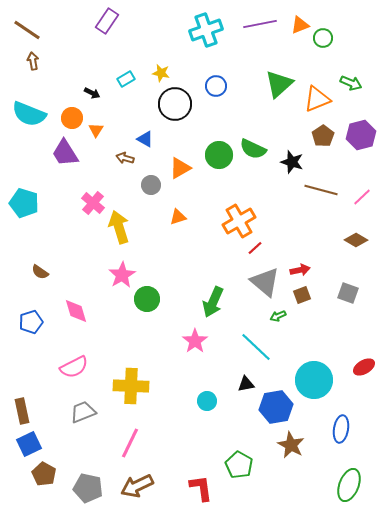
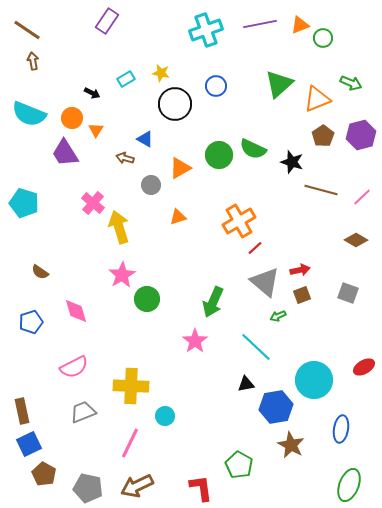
cyan circle at (207, 401): moved 42 px left, 15 px down
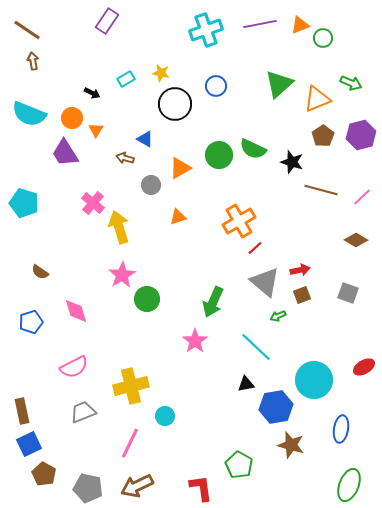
yellow cross at (131, 386): rotated 16 degrees counterclockwise
brown star at (291, 445): rotated 12 degrees counterclockwise
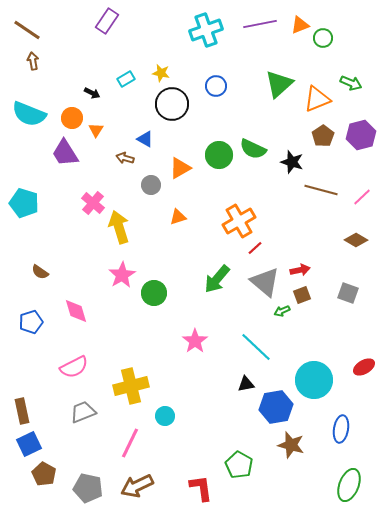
black circle at (175, 104): moved 3 px left
green circle at (147, 299): moved 7 px right, 6 px up
green arrow at (213, 302): moved 4 px right, 23 px up; rotated 16 degrees clockwise
green arrow at (278, 316): moved 4 px right, 5 px up
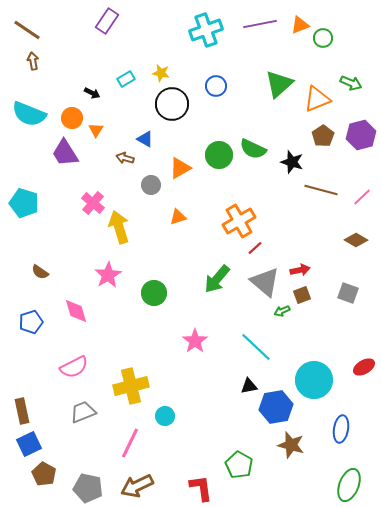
pink star at (122, 275): moved 14 px left
black triangle at (246, 384): moved 3 px right, 2 px down
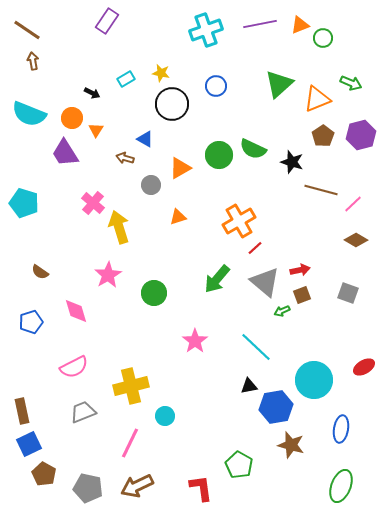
pink line at (362, 197): moved 9 px left, 7 px down
green ellipse at (349, 485): moved 8 px left, 1 px down
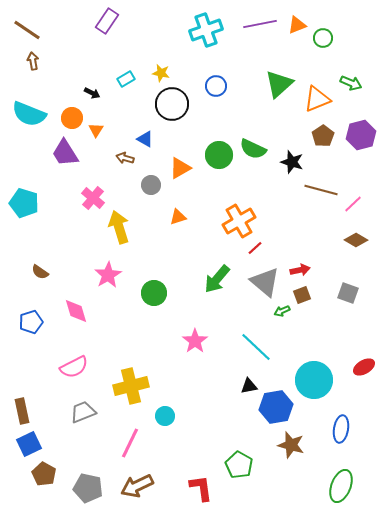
orange triangle at (300, 25): moved 3 px left
pink cross at (93, 203): moved 5 px up
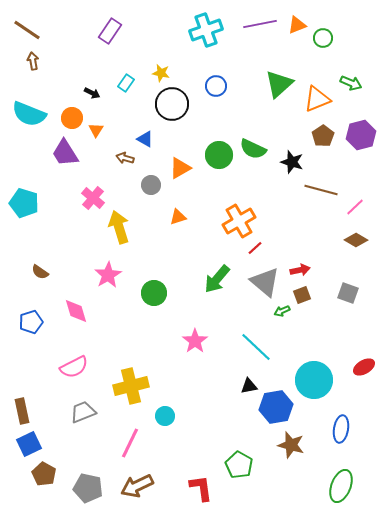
purple rectangle at (107, 21): moved 3 px right, 10 px down
cyan rectangle at (126, 79): moved 4 px down; rotated 24 degrees counterclockwise
pink line at (353, 204): moved 2 px right, 3 px down
